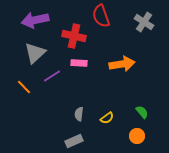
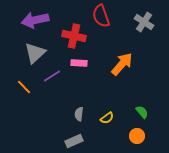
orange arrow: rotated 40 degrees counterclockwise
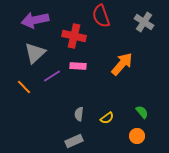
pink rectangle: moved 1 px left, 3 px down
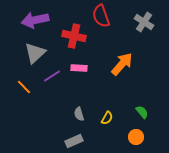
pink rectangle: moved 1 px right, 2 px down
gray semicircle: rotated 24 degrees counterclockwise
yellow semicircle: rotated 24 degrees counterclockwise
orange circle: moved 1 px left, 1 px down
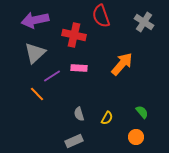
red cross: moved 1 px up
orange line: moved 13 px right, 7 px down
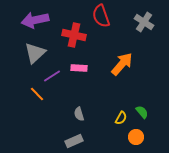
yellow semicircle: moved 14 px right
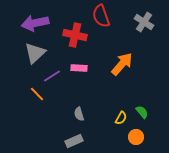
purple arrow: moved 3 px down
red cross: moved 1 px right
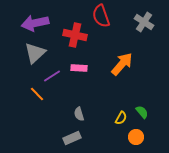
gray rectangle: moved 2 px left, 3 px up
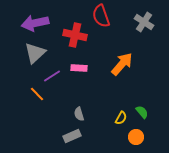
gray rectangle: moved 2 px up
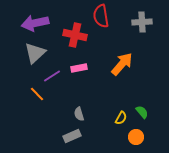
red semicircle: rotated 10 degrees clockwise
gray cross: moved 2 px left; rotated 36 degrees counterclockwise
pink rectangle: rotated 14 degrees counterclockwise
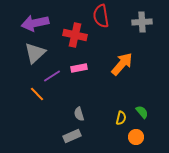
yellow semicircle: rotated 16 degrees counterclockwise
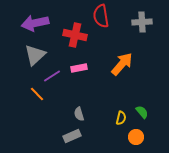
gray triangle: moved 2 px down
